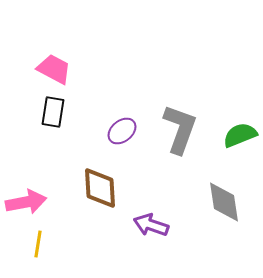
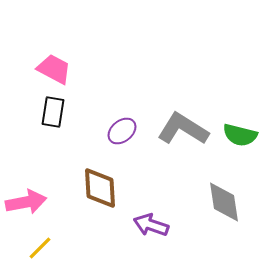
gray L-shape: moved 3 px right; rotated 78 degrees counterclockwise
green semicircle: rotated 144 degrees counterclockwise
yellow line: moved 2 px right, 4 px down; rotated 36 degrees clockwise
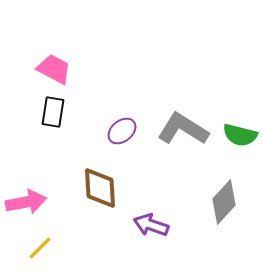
gray diamond: rotated 51 degrees clockwise
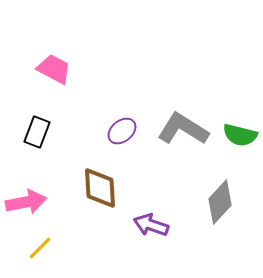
black rectangle: moved 16 px left, 20 px down; rotated 12 degrees clockwise
gray diamond: moved 4 px left
